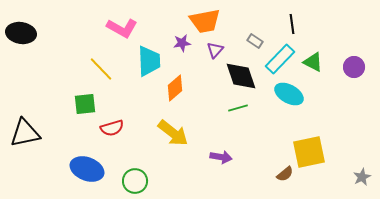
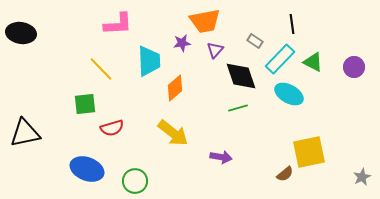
pink L-shape: moved 4 px left, 4 px up; rotated 32 degrees counterclockwise
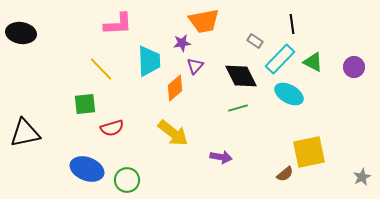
orange trapezoid: moved 1 px left
purple triangle: moved 20 px left, 16 px down
black diamond: rotated 8 degrees counterclockwise
green circle: moved 8 px left, 1 px up
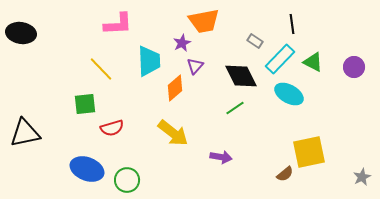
purple star: rotated 18 degrees counterclockwise
green line: moved 3 px left; rotated 18 degrees counterclockwise
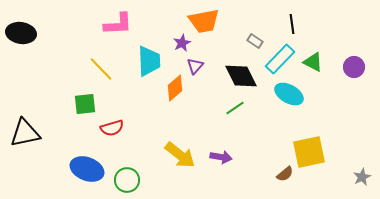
yellow arrow: moved 7 px right, 22 px down
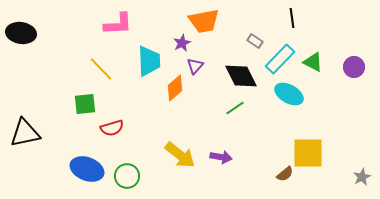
black line: moved 6 px up
yellow square: moved 1 px left, 1 px down; rotated 12 degrees clockwise
green circle: moved 4 px up
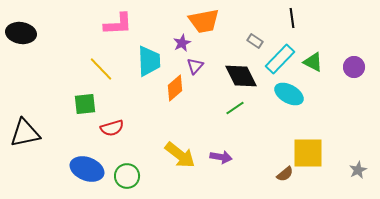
gray star: moved 4 px left, 7 px up
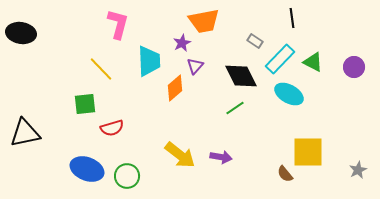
pink L-shape: rotated 72 degrees counterclockwise
yellow square: moved 1 px up
brown semicircle: rotated 90 degrees clockwise
